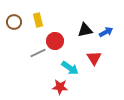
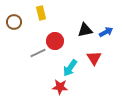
yellow rectangle: moved 3 px right, 7 px up
cyan arrow: rotated 90 degrees clockwise
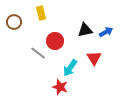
gray line: rotated 63 degrees clockwise
red star: rotated 14 degrees clockwise
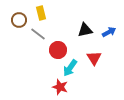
brown circle: moved 5 px right, 2 px up
blue arrow: moved 3 px right
red circle: moved 3 px right, 9 px down
gray line: moved 19 px up
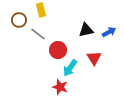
yellow rectangle: moved 3 px up
black triangle: moved 1 px right
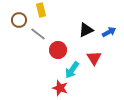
black triangle: rotated 14 degrees counterclockwise
cyan arrow: moved 2 px right, 2 px down
red star: moved 1 px down
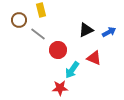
red triangle: rotated 35 degrees counterclockwise
red star: rotated 21 degrees counterclockwise
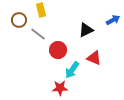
blue arrow: moved 4 px right, 12 px up
